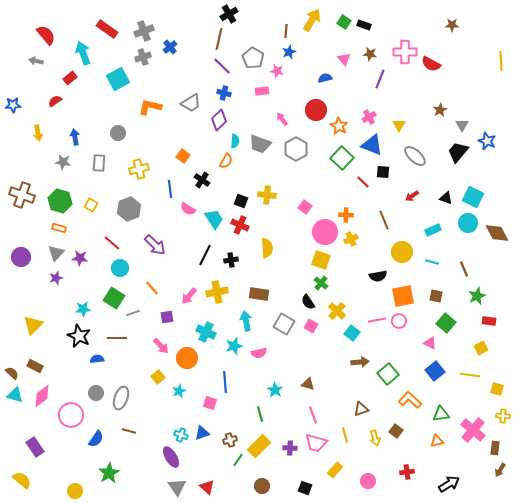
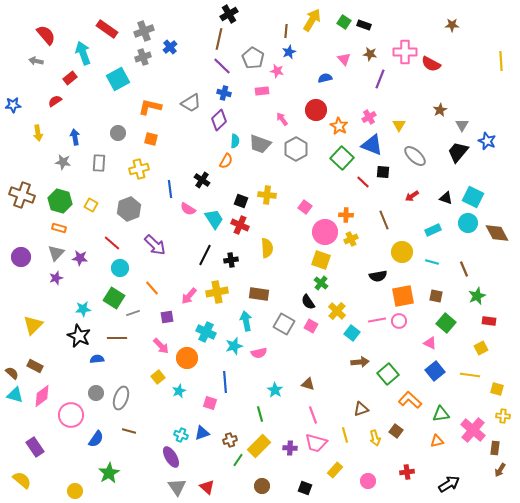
orange square at (183, 156): moved 32 px left, 17 px up; rotated 24 degrees counterclockwise
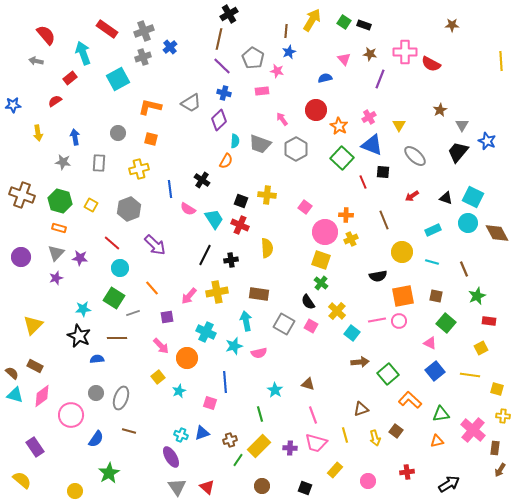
red line at (363, 182): rotated 24 degrees clockwise
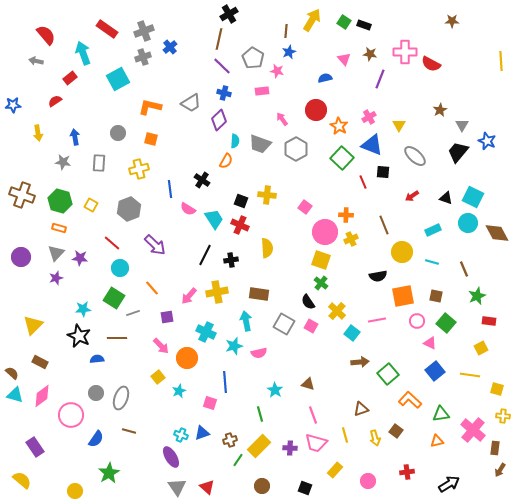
brown star at (452, 25): moved 4 px up
brown line at (384, 220): moved 5 px down
pink circle at (399, 321): moved 18 px right
brown rectangle at (35, 366): moved 5 px right, 4 px up
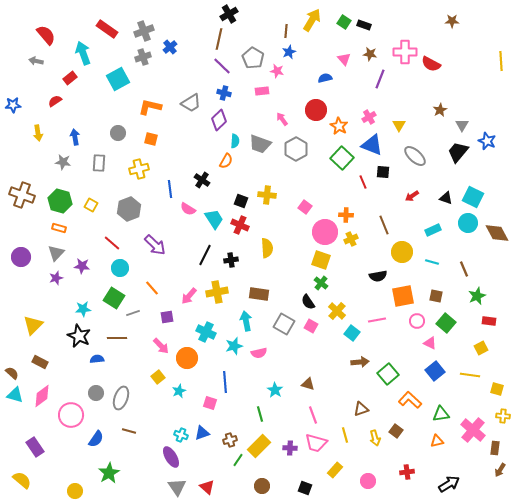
purple star at (80, 258): moved 2 px right, 8 px down
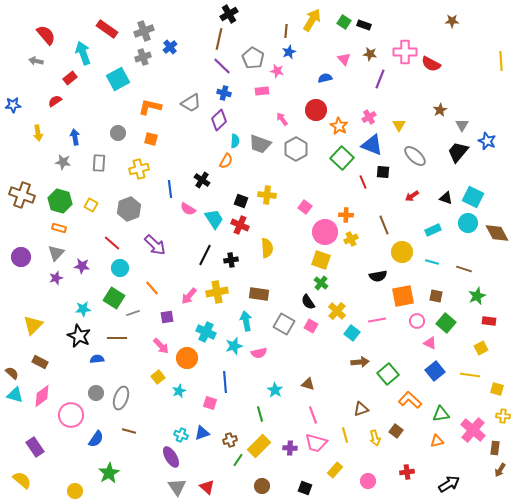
brown line at (464, 269): rotated 49 degrees counterclockwise
